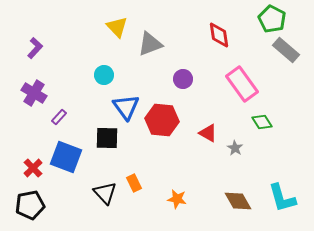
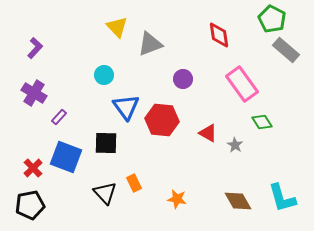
black square: moved 1 px left, 5 px down
gray star: moved 3 px up
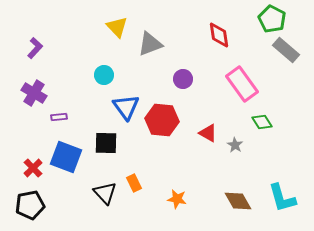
purple rectangle: rotated 42 degrees clockwise
